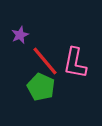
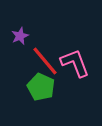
purple star: moved 1 px down
pink L-shape: rotated 148 degrees clockwise
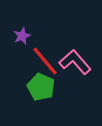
purple star: moved 2 px right
pink L-shape: moved 1 px up; rotated 20 degrees counterclockwise
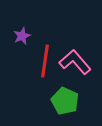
red line: rotated 48 degrees clockwise
green pentagon: moved 24 px right, 14 px down
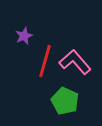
purple star: moved 2 px right
red line: rotated 8 degrees clockwise
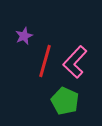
pink L-shape: rotated 96 degrees counterclockwise
